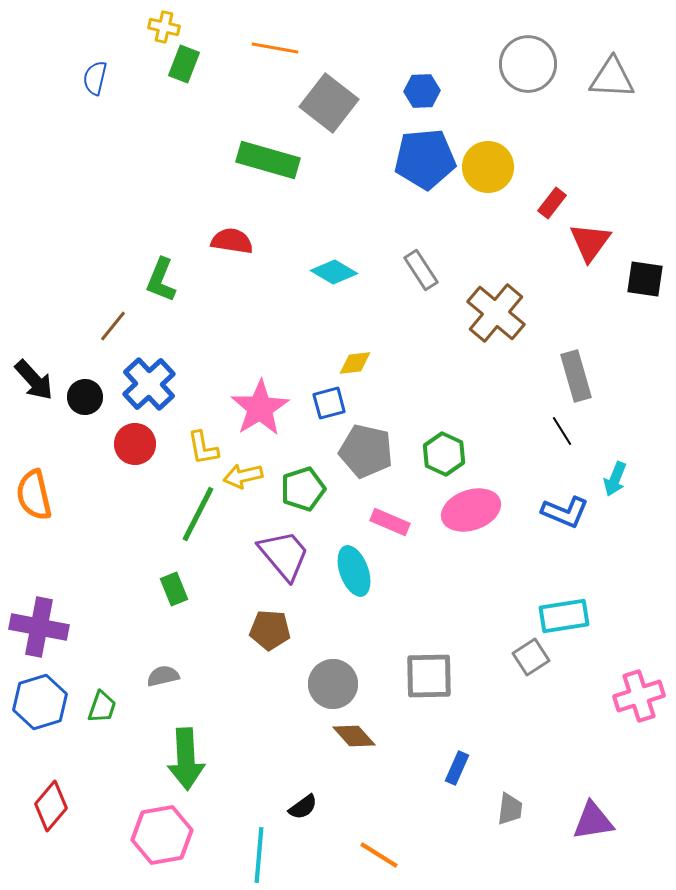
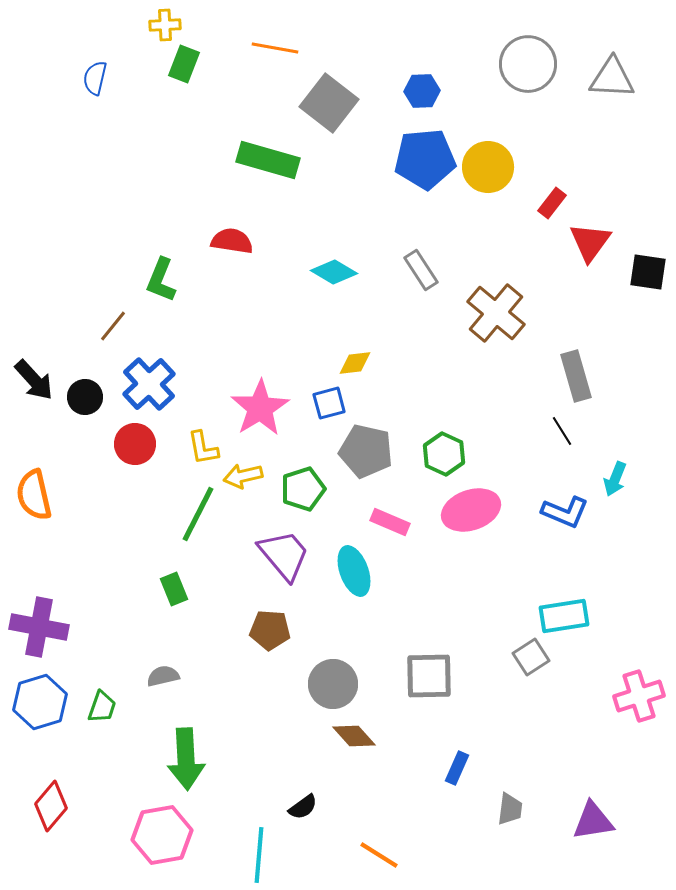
yellow cross at (164, 27): moved 1 px right, 2 px up; rotated 16 degrees counterclockwise
black square at (645, 279): moved 3 px right, 7 px up
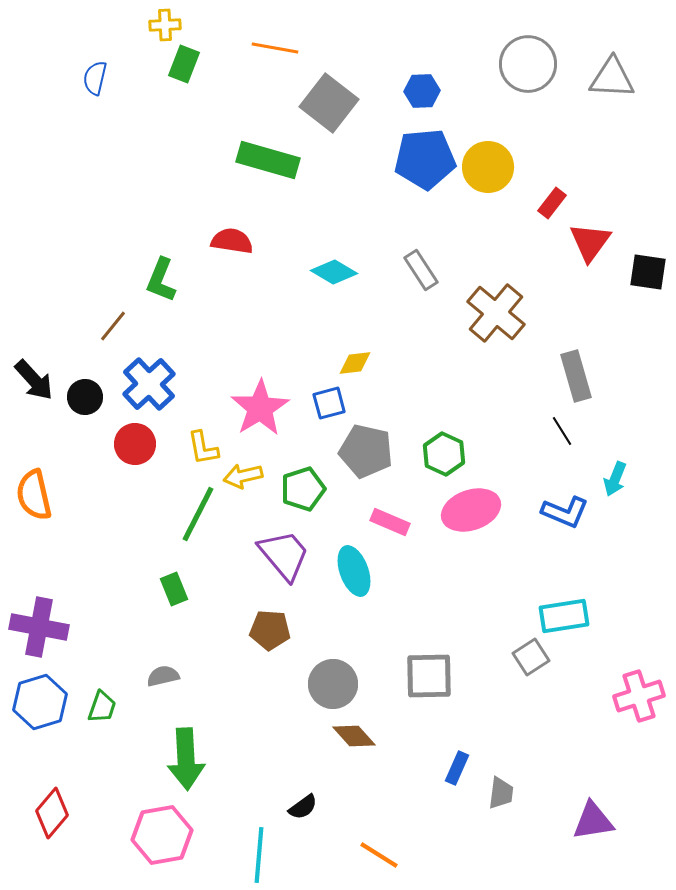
red diamond at (51, 806): moved 1 px right, 7 px down
gray trapezoid at (510, 809): moved 9 px left, 16 px up
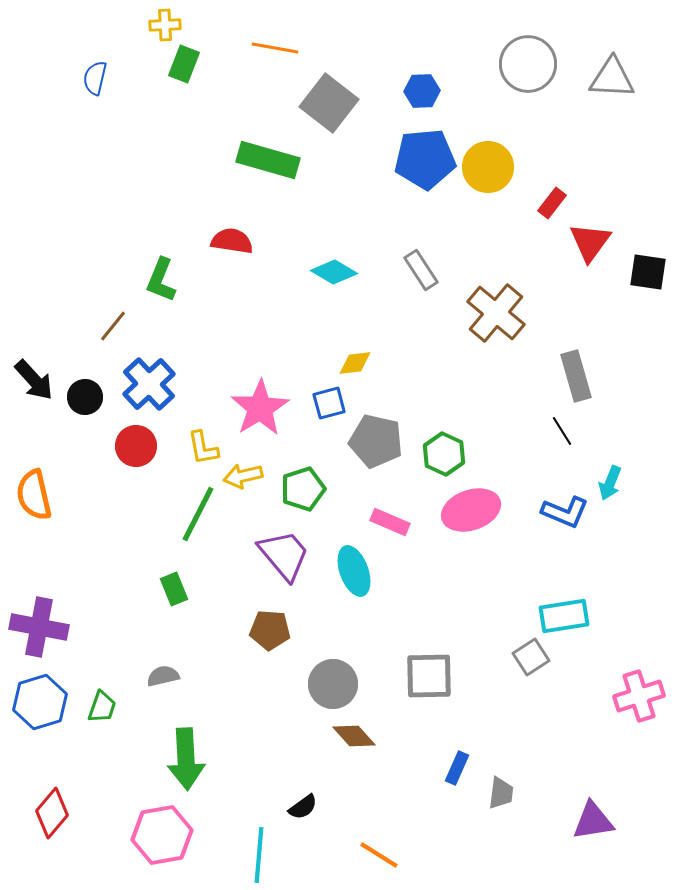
red circle at (135, 444): moved 1 px right, 2 px down
gray pentagon at (366, 451): moved 10 px right, 10 px up
cyan arrow at (615, 479): moved 5 px left, 4 px down
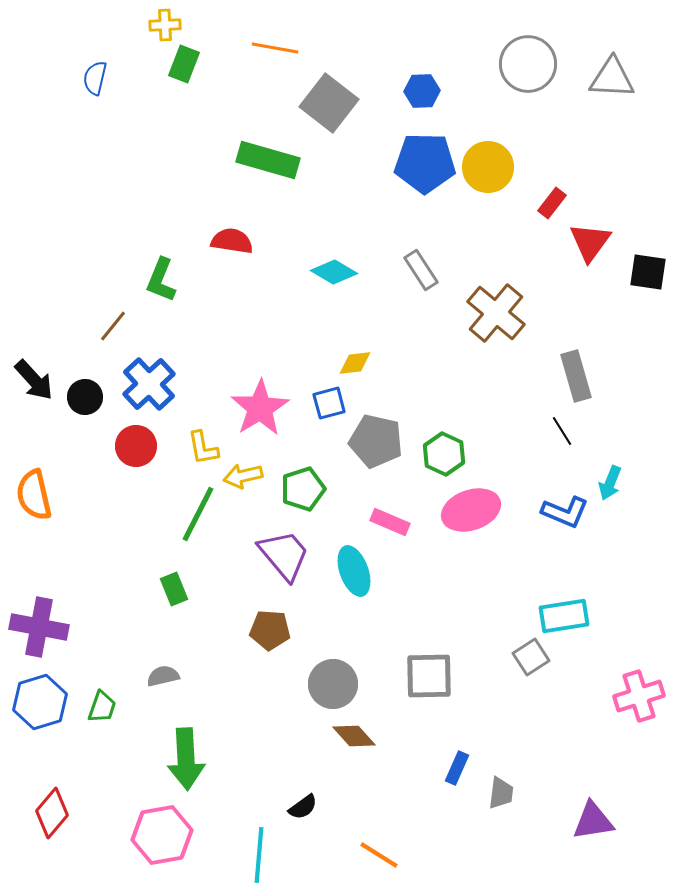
blue pentagon at (425, 159): moved 4 px down; rotated 6 degrees clockwise
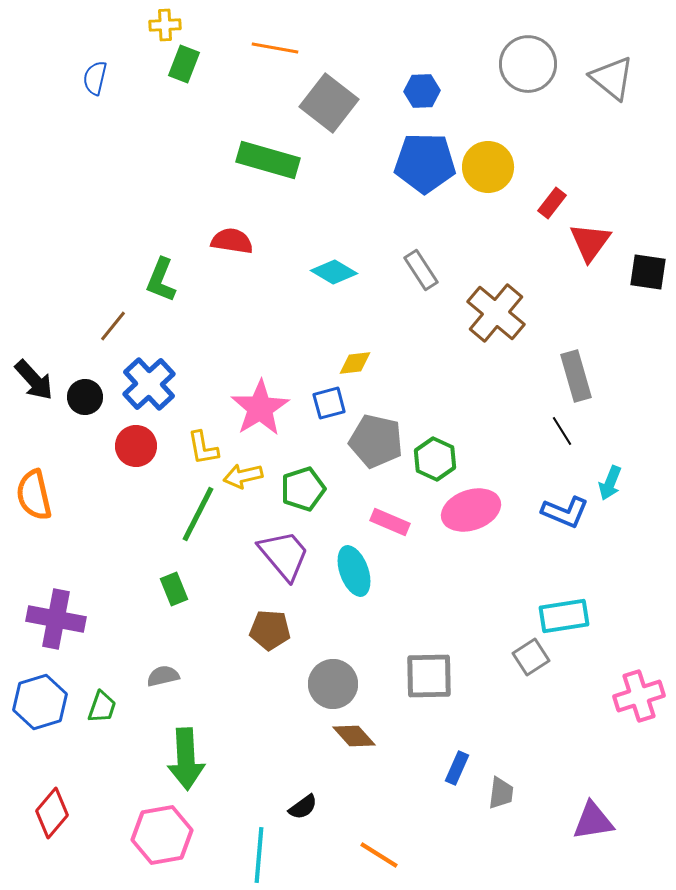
gray triangle at (612, 78): rotated 36 degrees clockwise
green hexagon at (444, 454): moved 9 px left, 5 px down
purple cross at (39, 627): moved 17 px right, 8 px up
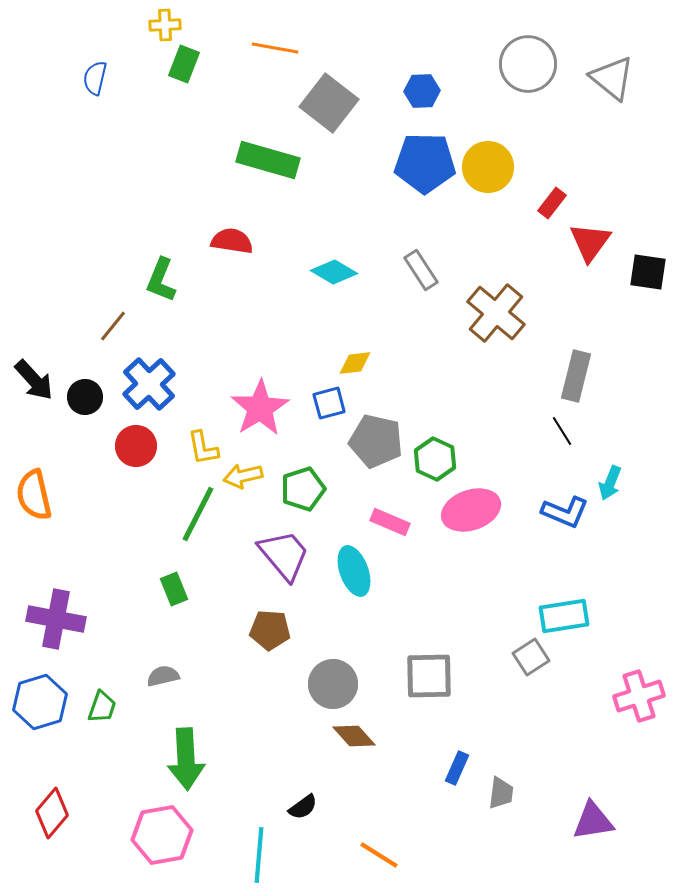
gray rectangle at (576, 376): rotated 30 degrees clockwise
